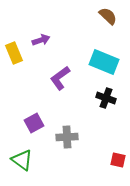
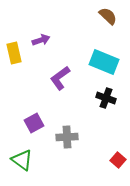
yellow rectangle: rotated 10 degrees clockwise
red square: rotated 28 degrees clockwise
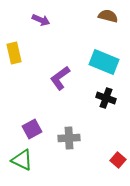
brown semicircle: rotated 30 degrees counterclockwise
purple arrow: moved 20 px up; rotated 42 degrees clockwise
purple square: moved 2 px left, 6 px down
gray cross: moved 2 px right, 1 px down
green triangle: rotated 10 degrees counterclockwise
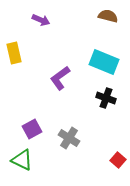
gray cross: rotated 35 degrees clockwise
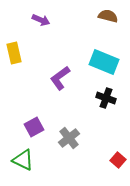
purple square: moved 2 px right, 2 px up
gray cross: rotated 20 degrees clockwise
green triangle: moved 1 px right
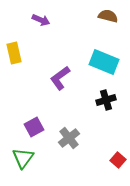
black cross: moved 2 px down; rotated 36 degrees counterclockwise
green triangle: moved 2 px up; rotated 40 degrees clockwise
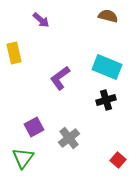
purple arrow: rotated 18 degrees clockwise
cyan rectangle: moved 3 px right, 5 px down
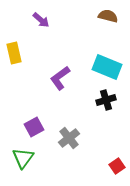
red square: moved 1 px left, 6 px down; rotated 14 degrees clockwise
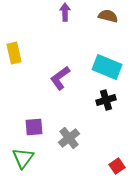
purple arrow: moved 24 px right, 8 px up; rotated 132 degrees counterclockwise
purple square: rotated 24 degrees clockwise
